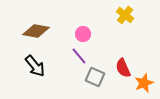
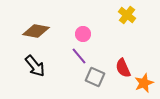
yellow cross: moved 2 px right
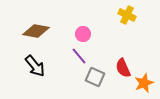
yellow cross: rotated 12 degrees counterclockwise
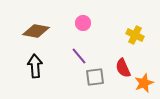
yellow cross: moved 8 px right, 20 px down
pink circle: moved 11 px up
black arrow: rotated 145 degrees counterclockwise
gray square: rotated 30 degrees counterclockwise
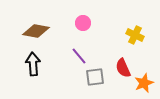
black arrow: moved 2 px left, 2 px up
